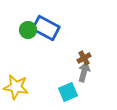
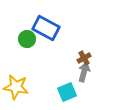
green circle: moved 1 px left, 9 px down
cyan square: moved 1 px left
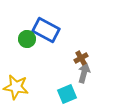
blue rectangle: moved 2 px down
brown cross: moved 3 px left
gray arrow: moved 1 px down
cyan square: moved 2 px down
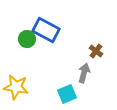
brown cross: moved 15 px right, 7 px up; rotated 24 degrees counterclockwise
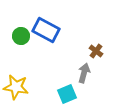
green circle: moved 6 px left, 3 px up
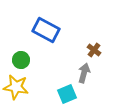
green circle: moved 24 px down
brown cross: moved 2 px left, 1 px up
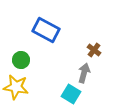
cyan square: moved 4 px right; rotated 36 degrees counterclockwise
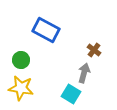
yellow star: moved 5 px right, 1 px down
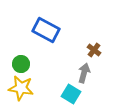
green circle: moved 4 px down
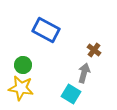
green circle: moved 2 px right, 1 px down
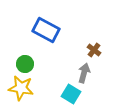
green circle: moved 2 px right, 1 px up
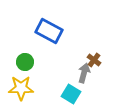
blue rectangle: moved 3 px right, 1 px down
brown cross: moved 10 px down
green circle: moved 2 px up
yellow star: rotated 10 degrees counterclockwise
